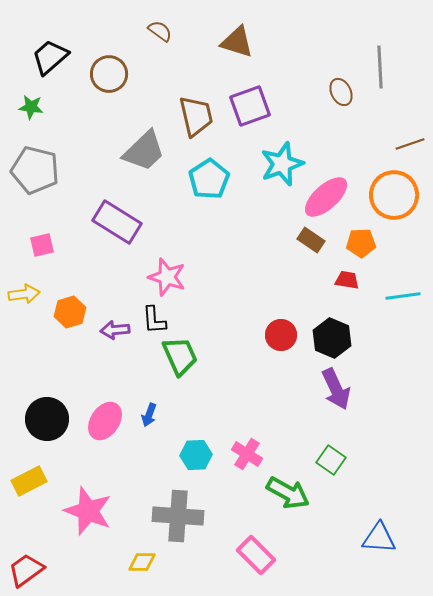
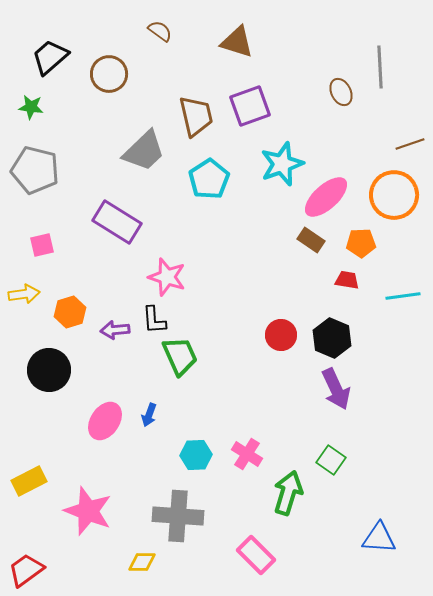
black circle at (47, 419): moved 2 px right, 49 px up
green arrow at (288, 493): rotated 102 degrees counterclockwise
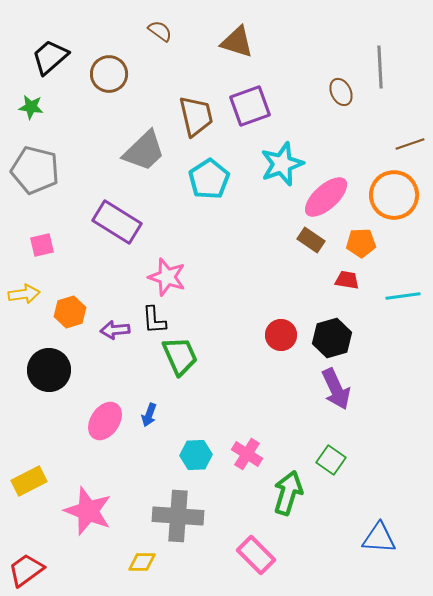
black hexagon at (332, 338): rotated 21 degrees clockwise
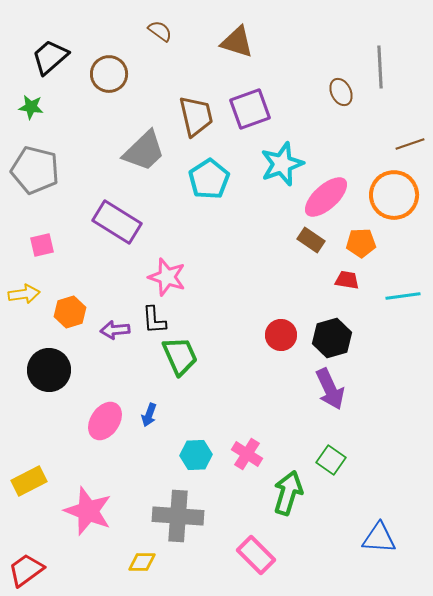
purple square at (250, 106): moved 3 px down
purple arrow at (336, 389): moved 6 px left
